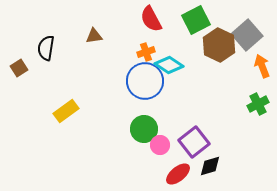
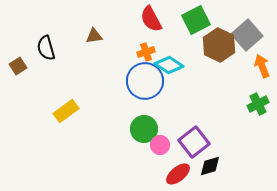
black semicircle: rotated 25 degrees counterclockwise
brown square: moved 1 px left, 2 px up
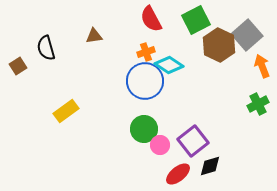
purple square: moved 1 px left, 1 px up
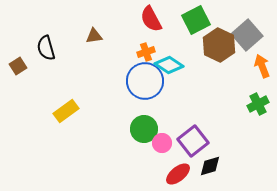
pink circle: moved 2 px right, 2 px up
